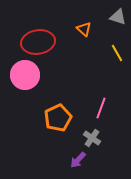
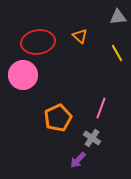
gray triangle: rotated 24 degrees counterclockwise
orange triangle: moved 4 px left, 7 px down
pink circle: moved 2 px left
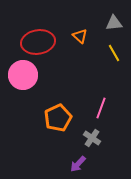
gray triangle: moved 4 px left, 6 px down
yellow line: moved 3 px left
purple arrow: moved 4 px down
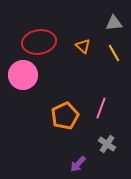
orange triangle: moved 3 px right, 10 px down
red ellipse: moved 1 px right
orange pentagon: moved 7 px right, 2 px up
gray cross: moved 15 px right, 6 px down
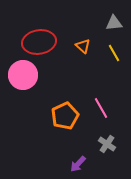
pink line: rotated 50 degrees counterclockwise
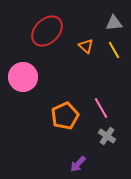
red ellipse: moved 8 px right, 11 px up; rotated 36 degrees counterclockwise
orange triangle: moved 3 px right
yellow line: moved 3 px up
pink circle: moved 2 px down
gray cross: moved 8 px up
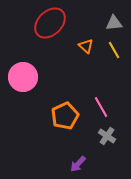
red ellipse: moved 3 px right, 8 px up
pink line: moved 1 px up
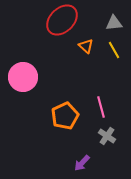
red ellipse: moved 12 px right, 3 px up
pink line: rotated 15 degrees clockwise
purple arrow: moved 4 px right, 1 px up
